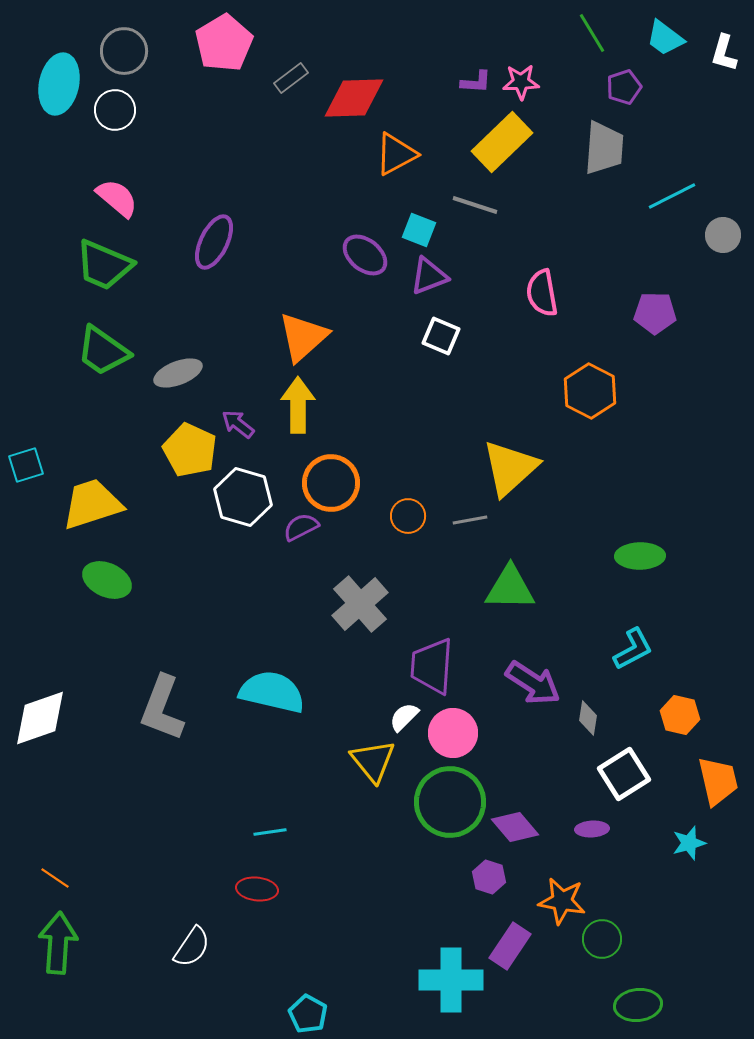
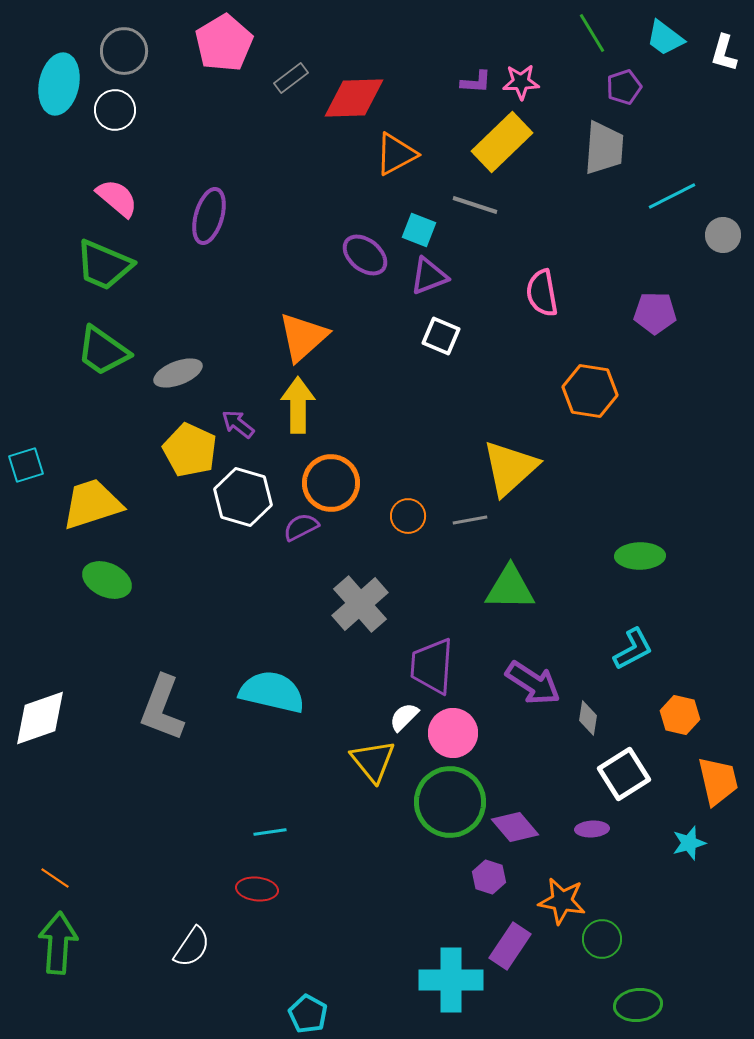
purple ellipse at (214, 242): moved 5 px left, 26 px up; rotated 10 degrees counterclockwise
orange hexagon at (590, 391): rotated 18 degrees counterclockwise
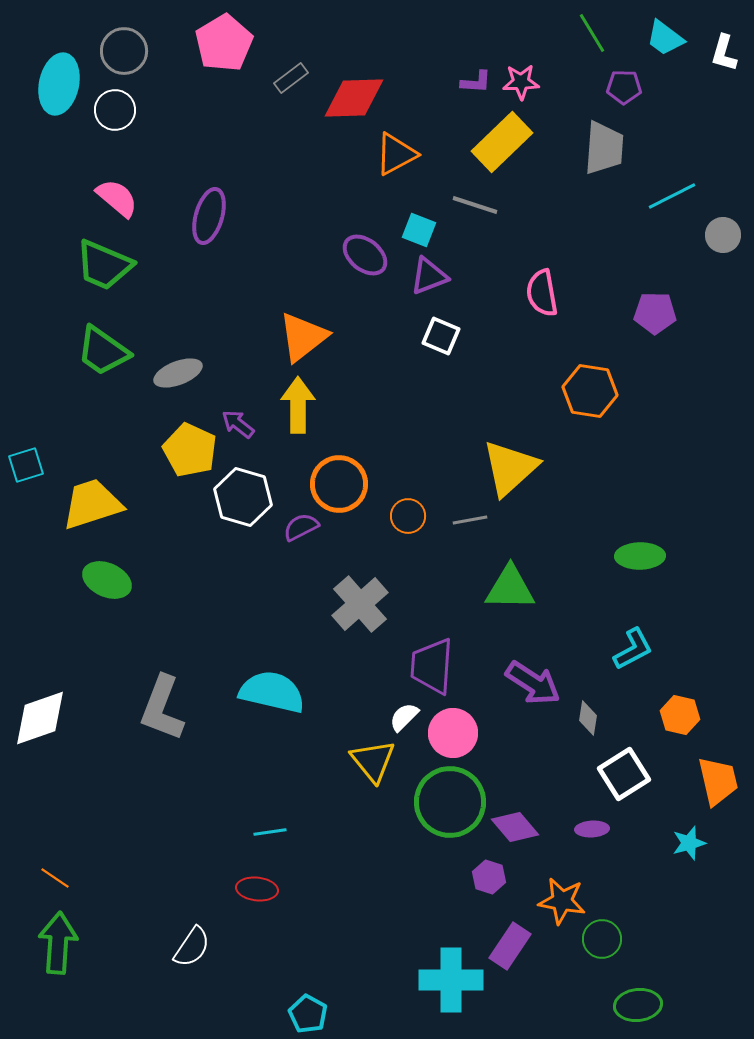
purple pentagon at (624, 87): rotated 20 degrees clockwise
orange triangle at (303, 337): rotated 4 degrees clockwise
orange circle at (331, 483): moved 8 px right, 1 px down
